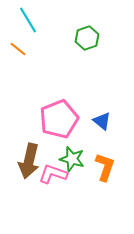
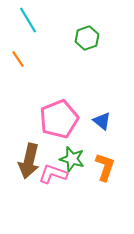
orange line: moved 10 px down; rotated 18 degrees clockwise
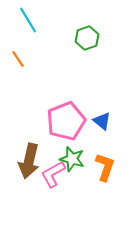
pink pentagon: moved 7 px right, 2 px down
pink L-shape: rotated 48 degrees counterclockwise
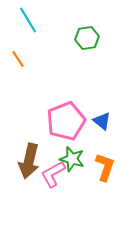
green hexagon: rotated 10 degrees clockwise
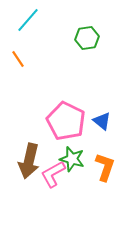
cyan line: rotated 72 degrees clockwise
pink pentagon: rotated 24 degrees counterclockwise
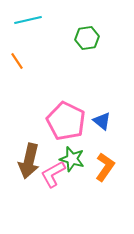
cyan line: rotated 36 degrees clockwise
orange line: moved 1 px left, 2 px down
orange L-shape: rotated 16 degrees clockwise
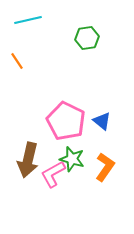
brown arrow: moved 1 px left, 1 px up
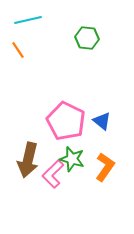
green hexagon: rotated 15 degrees clockwise
orange line: moved 1 px right, 11 px up
pink L-shape: rotated 16 degrees counterclockwise
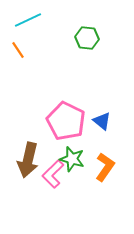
cyan line: rotated 12 degrees counterclockwise
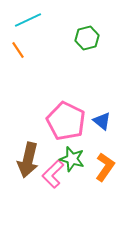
green hexagon: rotated 20 degrees counterclockwise
